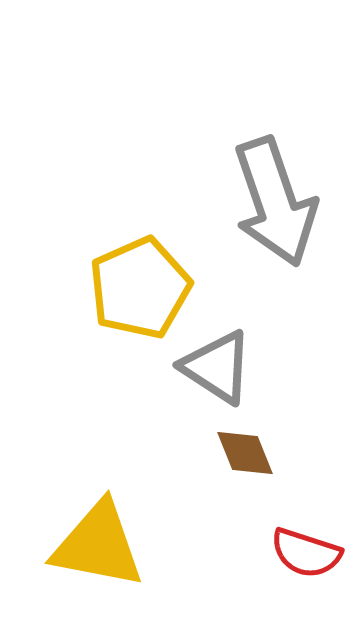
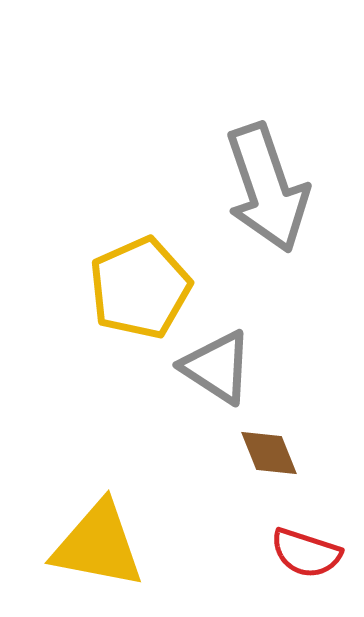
gray arrow: moved 8 px left, 14 px up
brown diamond: moved 24 px right
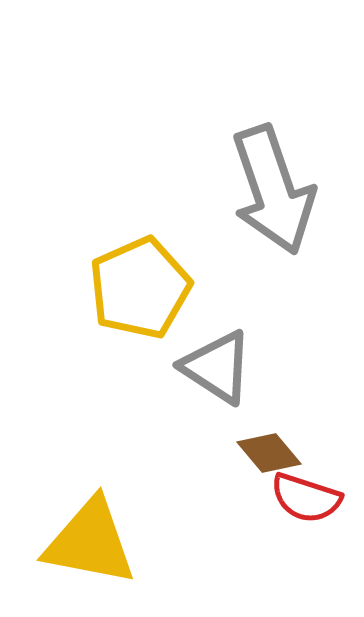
gray arrow: moved 6 px right, 2 px down
brown diamond: rotated 18 degrees counterclockwise
yellow triangle: moved 8 px left, 3 px up
red semicircle: moved 55 px up
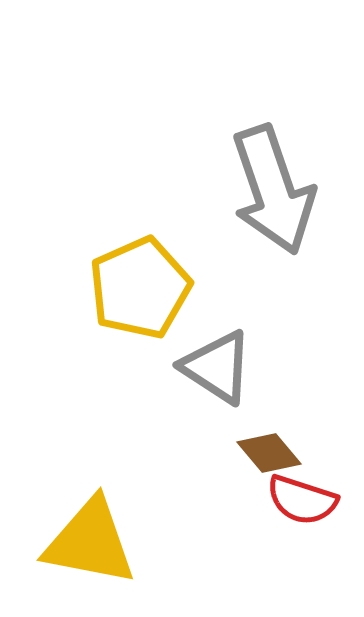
red semicircle: moved 4 px left, 2 px down
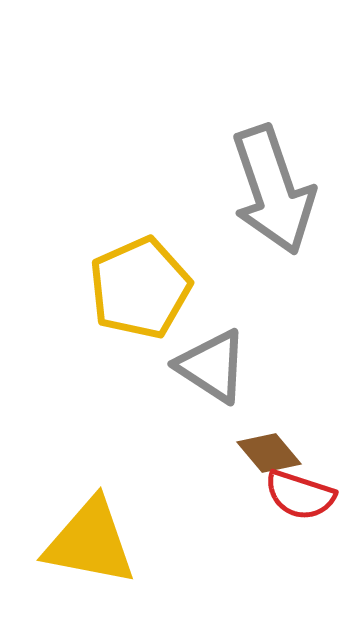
gray triangle: moved 5 px left, 1 px up
red semicircle: moved 2 px left, 5 px up
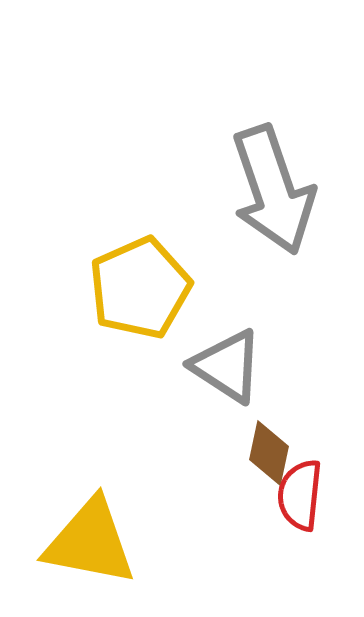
gray triangle: moved 15 px right
brown diamond: rotated 52 degrees clockwise
red semicircle: rotated 78 degrees clockwise
